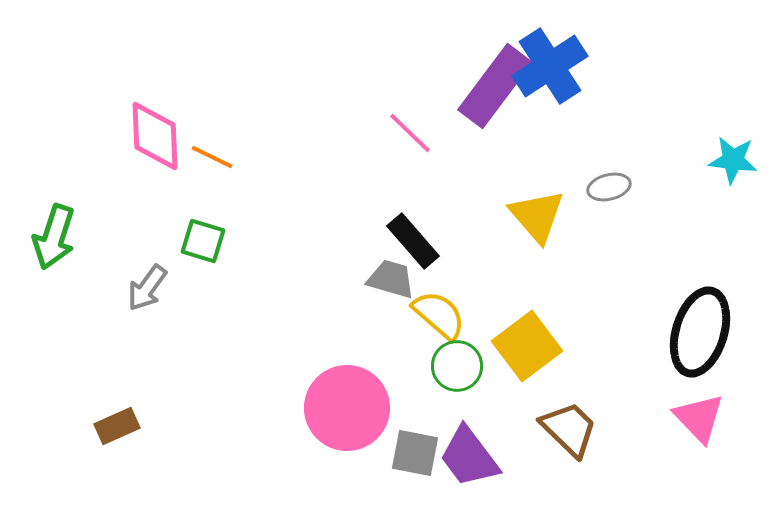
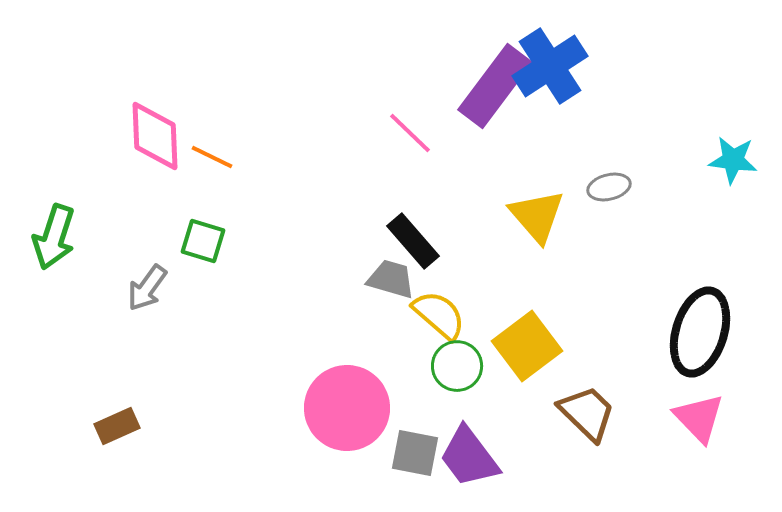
brown trapezoid: moved 18 px right, 16 px up
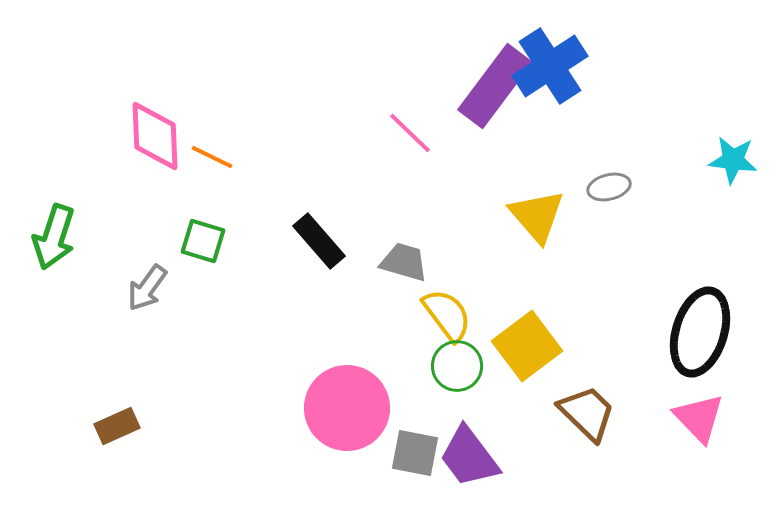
black rectangle: moved 94 px left
gray trapezoid: moved 13 px right, 17 px up
yellow semicircle: moved 8 px right; rotated 12 degrees clockwise
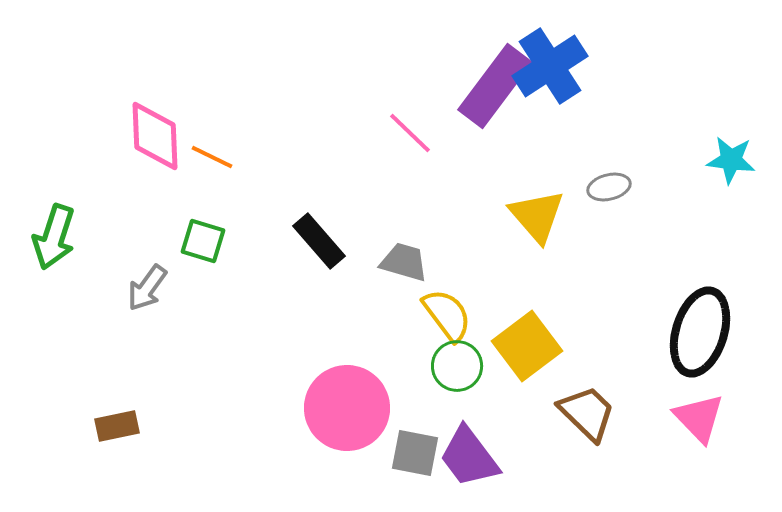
cyan star: moved 2 px left
brown rectangle: rotated 12 degrees clockwise
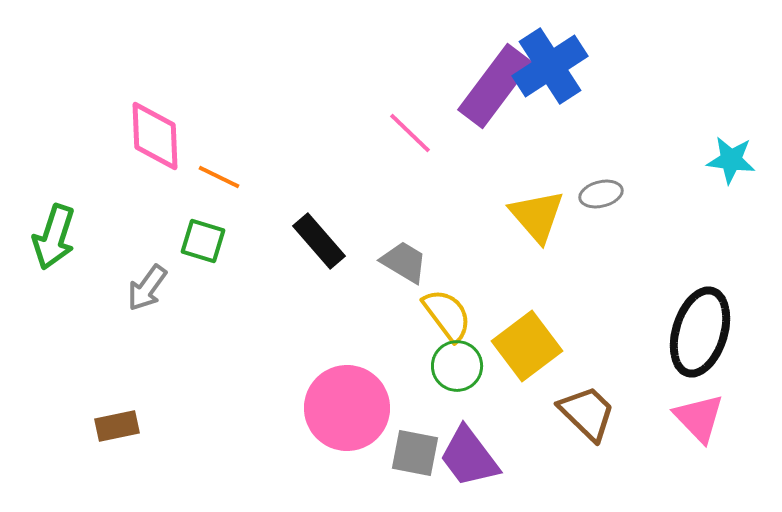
orange line: moved 7 px right, 20 px down
gray ellipse: moved 8 px left, 7 px down
gray trapezoid: rotated 15 degrees clockwise
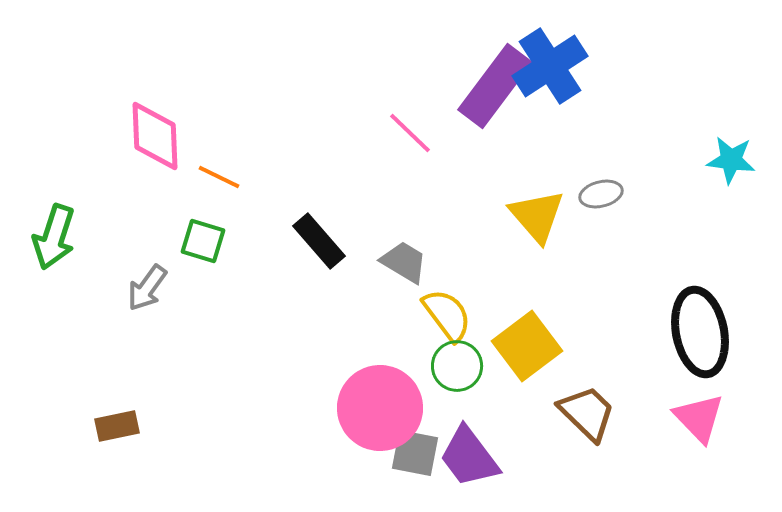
black ellipse: rotated 28 degrees counterclockwise
pink circle: moved 33 px right
